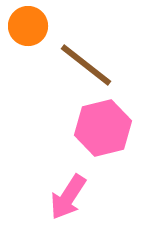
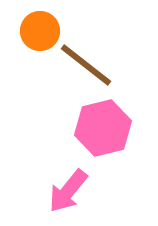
orange circle: moved 12 px right, 5 px down
pink arrow: moved 6 px up; rotated 6 degrees clockwise
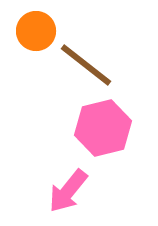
orange circle: moved 4 px left
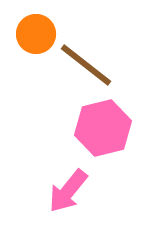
orange circle: moved 3 px down
